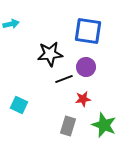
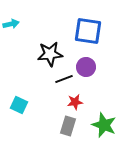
red star: moved 8 px left, 3 px down
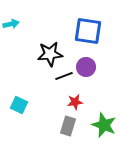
black line: moved 3 px up
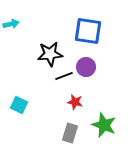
red star: rotated 21 degrees clockwise
gray rectangle: moved 2 px right, 7 px down
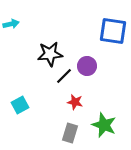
blue square: moved 25 px right
purple circle: moved 1 px right, 1 px up
black line: rotated 24 degrees counterclockwise
cyan square: moved 1 px right; rotated 36 degrees clockwise
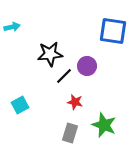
cyan arrow: moved 1 px right, 3 px down
